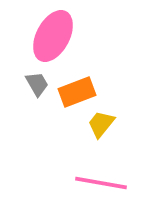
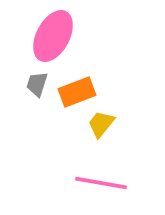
gray trapezoid: rotated 132 degrees counterclockwise
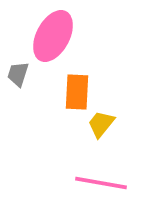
gray trapezoid: moved 19 px left, 10 px up
orange rectangle: rotated 66 degrees counterclockwise
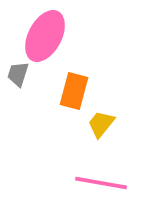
pink ellipse: moved 8 px left
orange rectangle: moved 3 px left, 1 px up; rotated 12 degrees clockwise
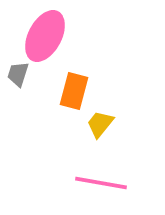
yellow trapezoid: moved 1 px left
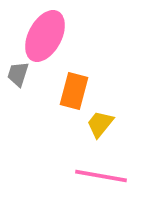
pink line: moved 7 px up
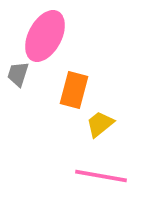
orange rectangle: moved 1 px up
yellow trapezoid: rotated 12 degrees clockwise
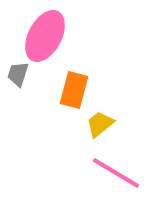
pink line: moved 15 px right, 3 px up; rotated 21 degrees clockwise
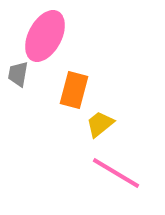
gray trapezoid: rotated 8 degrees counterclockwise
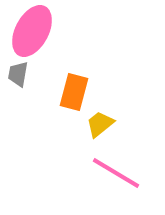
pink ellipse: moved 13 px left, 5 px up
orange rectangle: moved 2 px down
